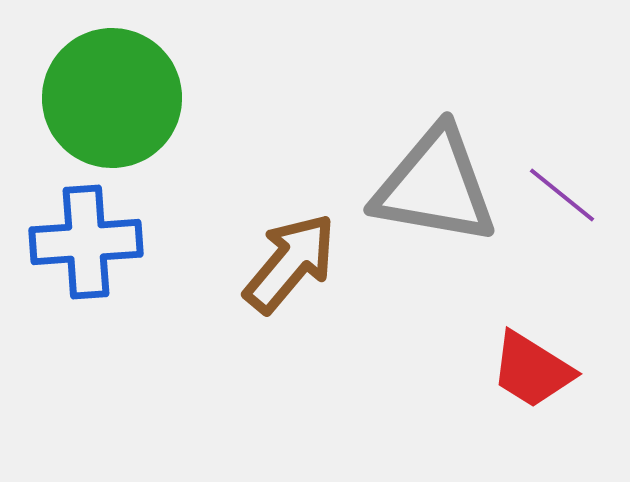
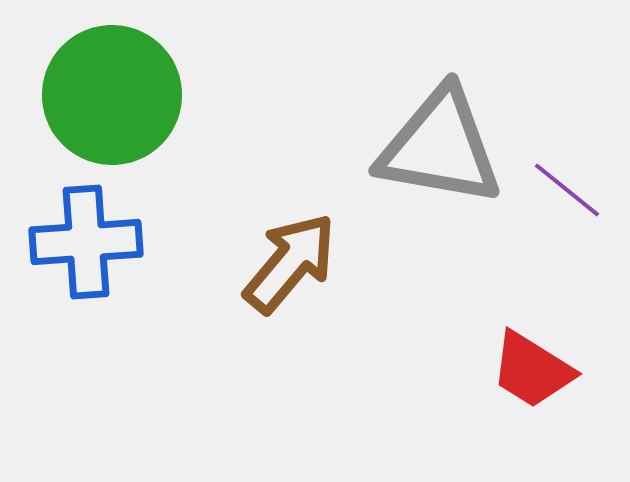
green circle: moved 3 px up
gray triangle: moved 5 px right, 39 px up
purple line: moved 5 px right, 5 px up
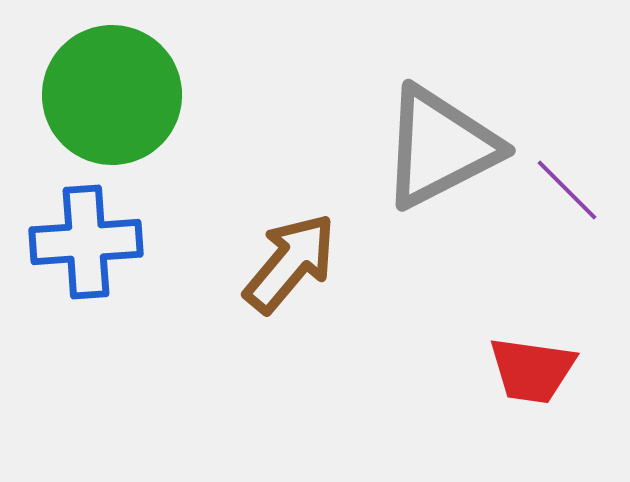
gray triangle: rotated 37 degrees counterclockwise
purple line: rotated 6 degrees clockwise
red trapezoid: rotated 24 degrees counterclockwise
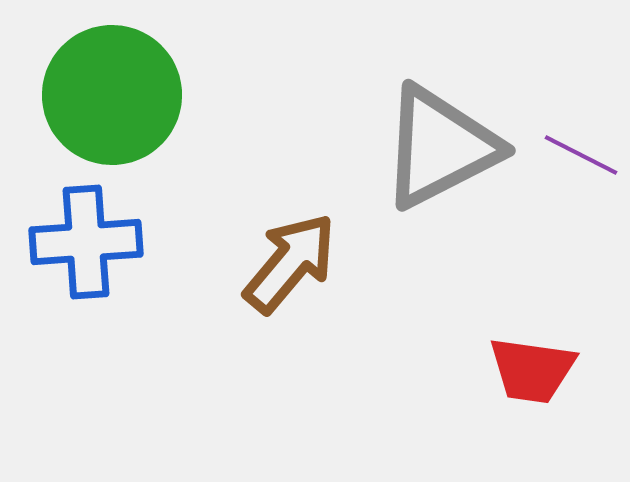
purple line: moved 14 px right, 35 px up; rotated 18 degrees counterclockwise
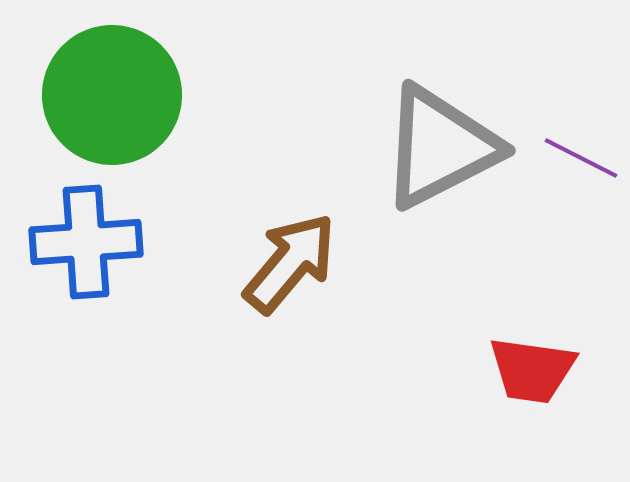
purple line: moved 3 px down
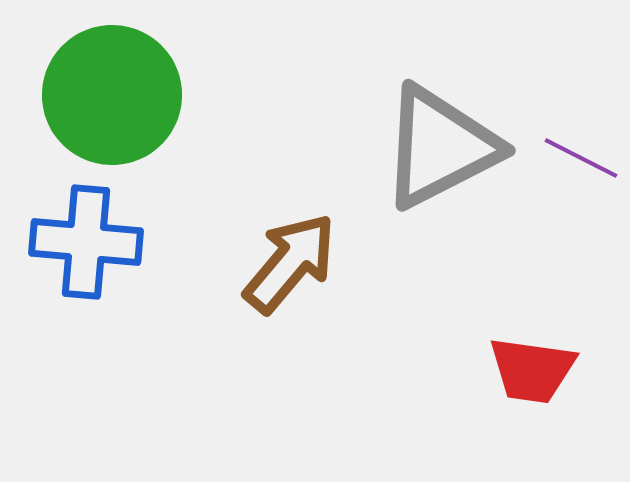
blue cross: rotated 9 degrees clockwise
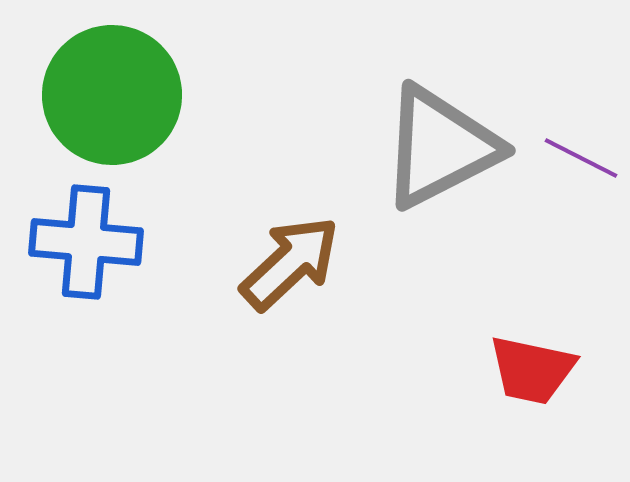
brown arrow: rotated 7 degrees clockwise
red trapezoid: rotated 4 degrees clockwise
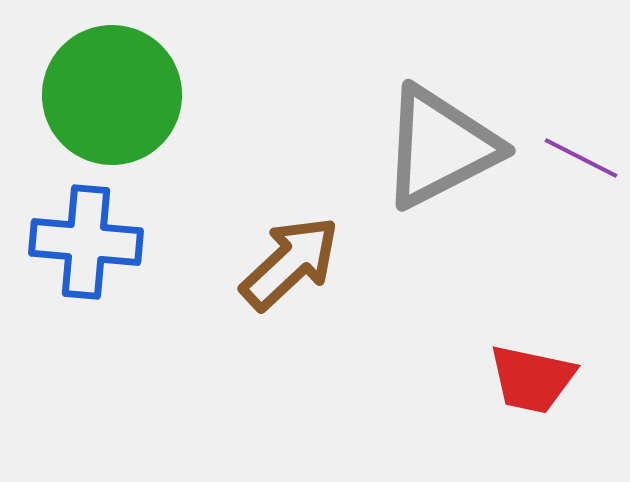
red trapezoid: moved 9 px down
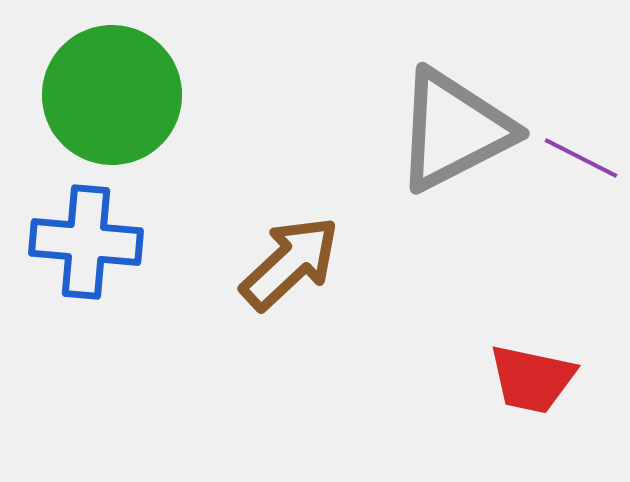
gray triangle: moved 14 px right, 17 px up
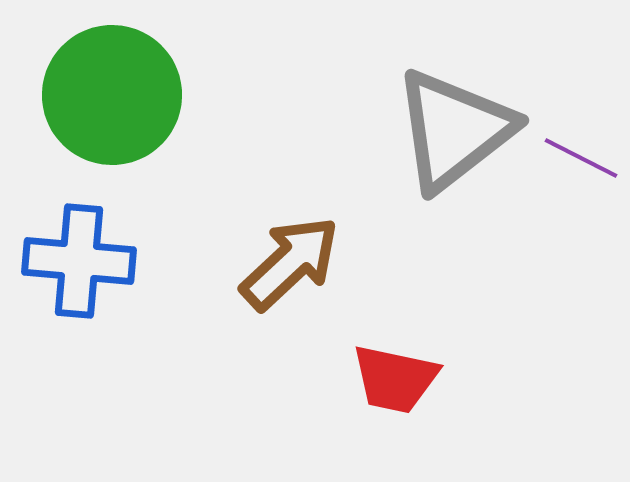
gray triangle: rotated 11 degrees counterclockwise
blue cross: moved 7 px left, 19 px down
red trapezoid: moved 137 px left
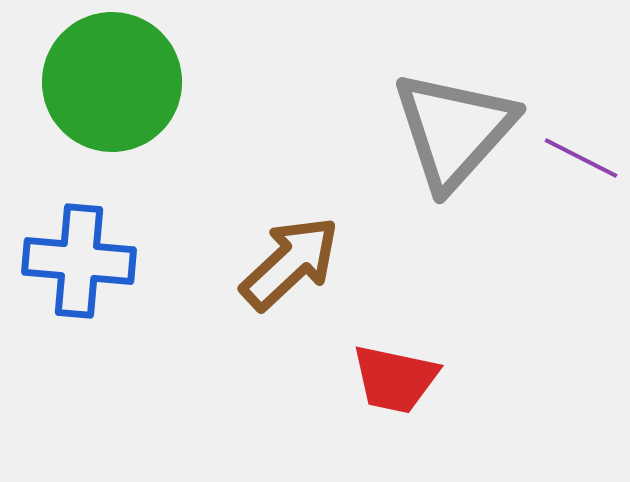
green circle: moved 13 px up
gray triangle: rotated 10 degrees counterclockwise
